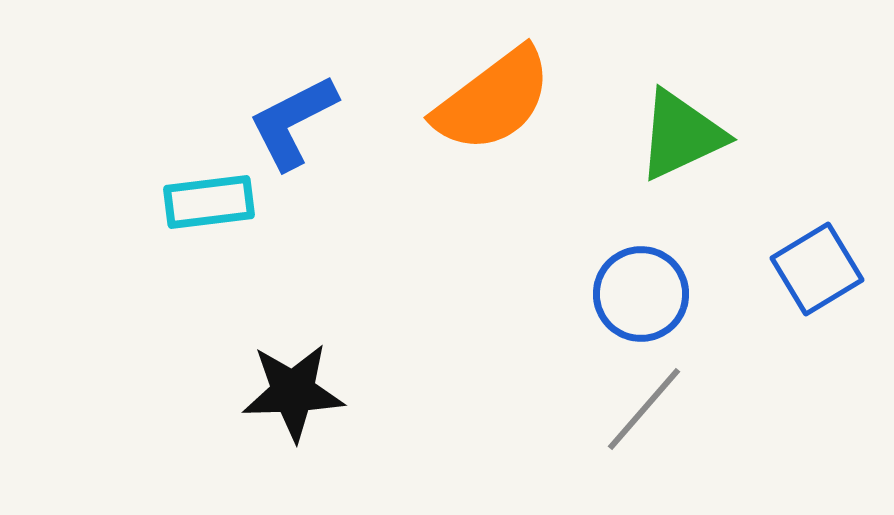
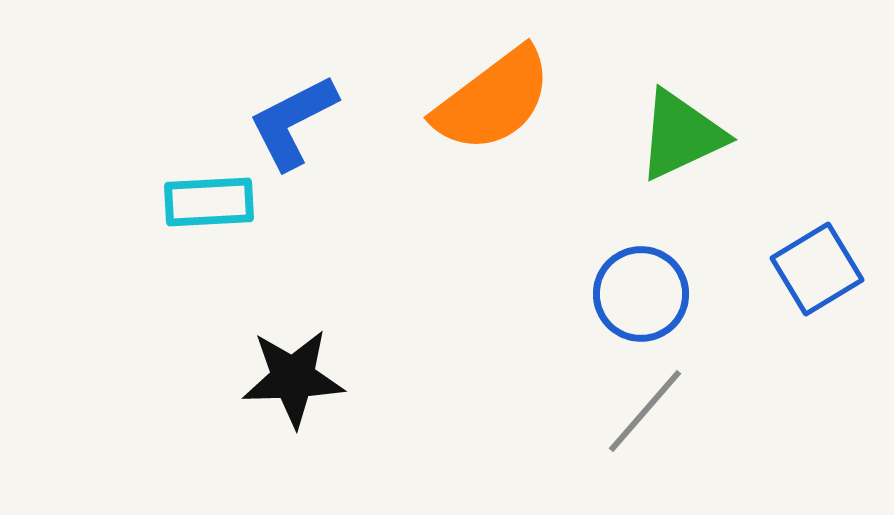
cyan rectangle: rotated 4 degrees clockwise
black star: moved 14 px up
gray line: moved 1 px right, 2 px down
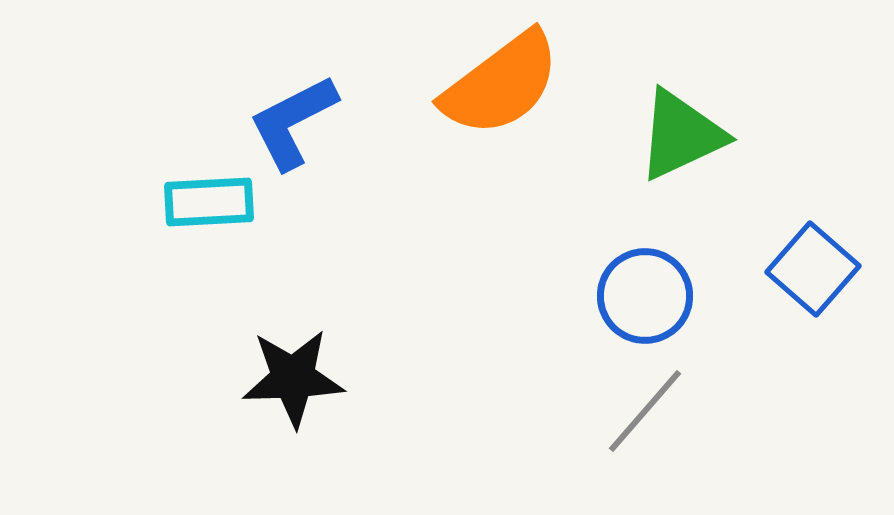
orange semicircle: moved 8 px right, 16 px up
blue square: moved 4 px left; rotated 18 degrees counterclockwise
blue circle: moved 4 px right, 2 px down
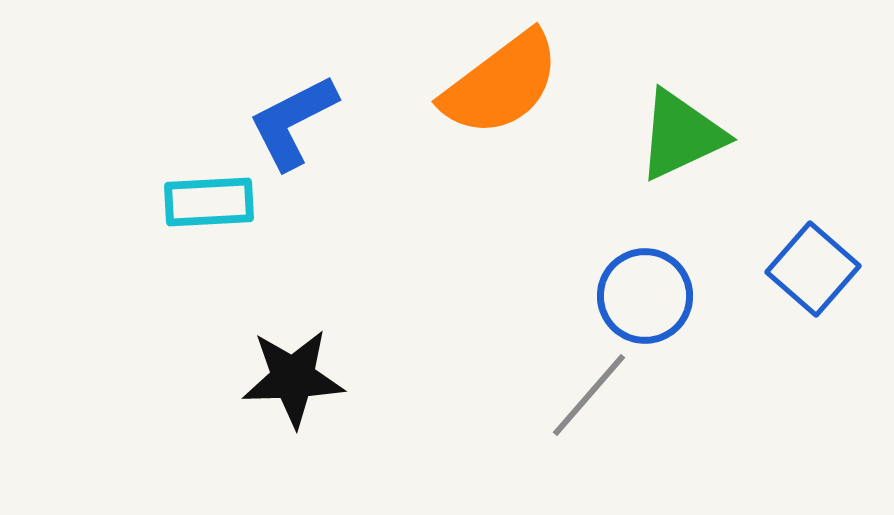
gray line: moved 56 px left, 16 px up
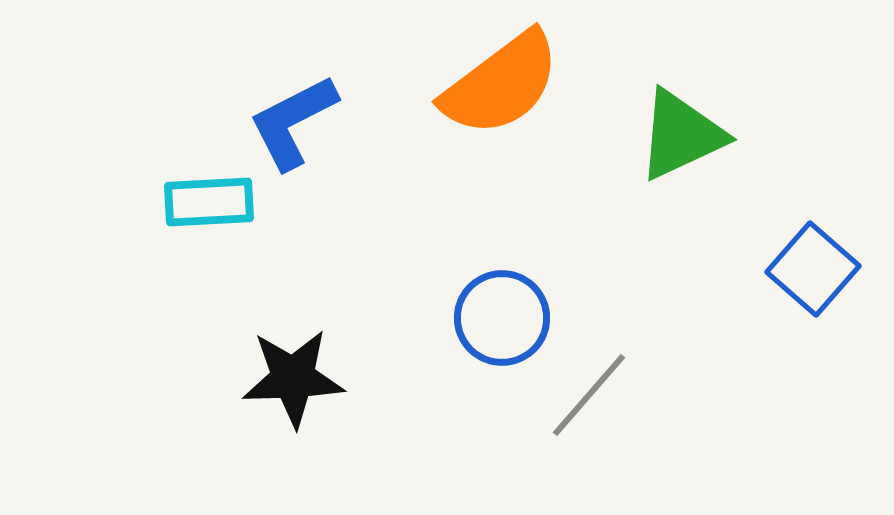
blue circle: moved 143 px left, 22 px down
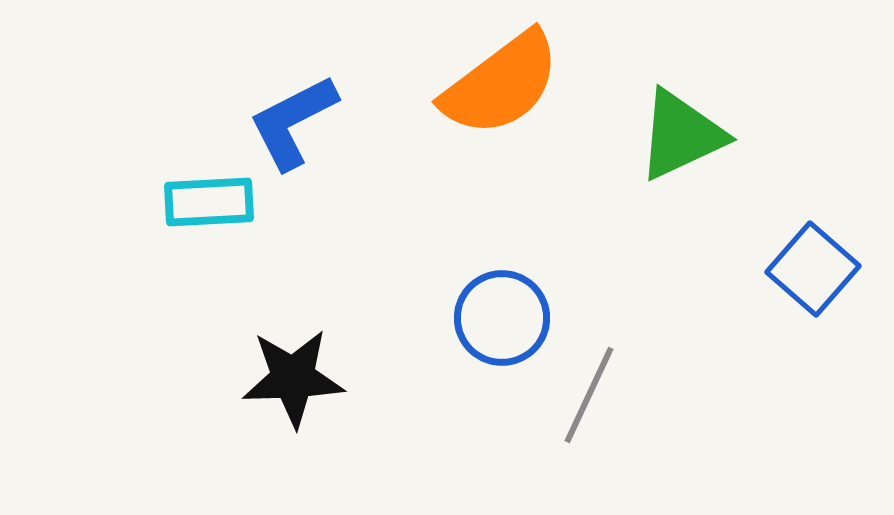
gray line: rotated 16 degrees counterclockwise
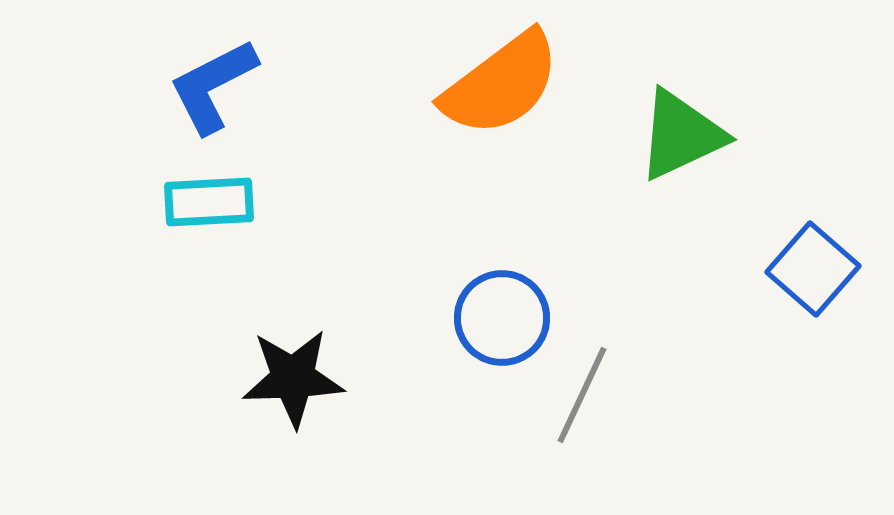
blue L-shape: moved 80 px left, 36 px up
gray line: moved 7 px left
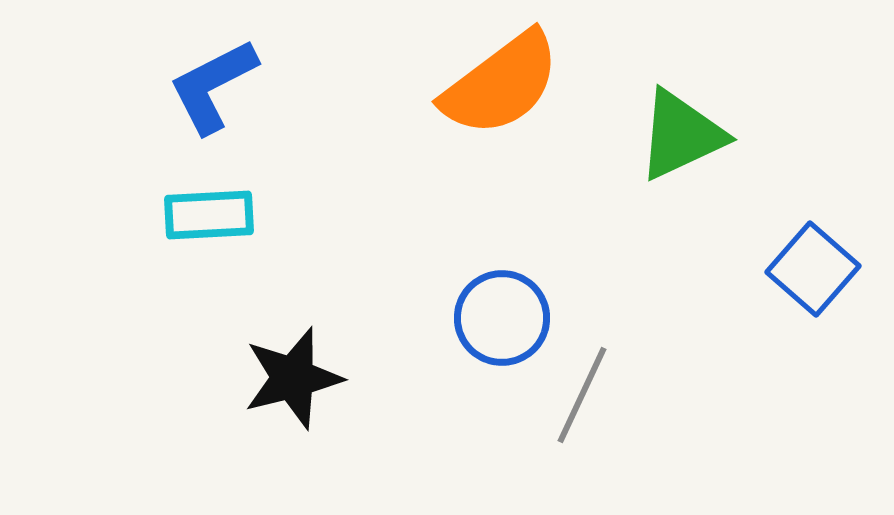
cyan rectangle: moved 13 px down
black star: rotated 12 degrees counterclockwise
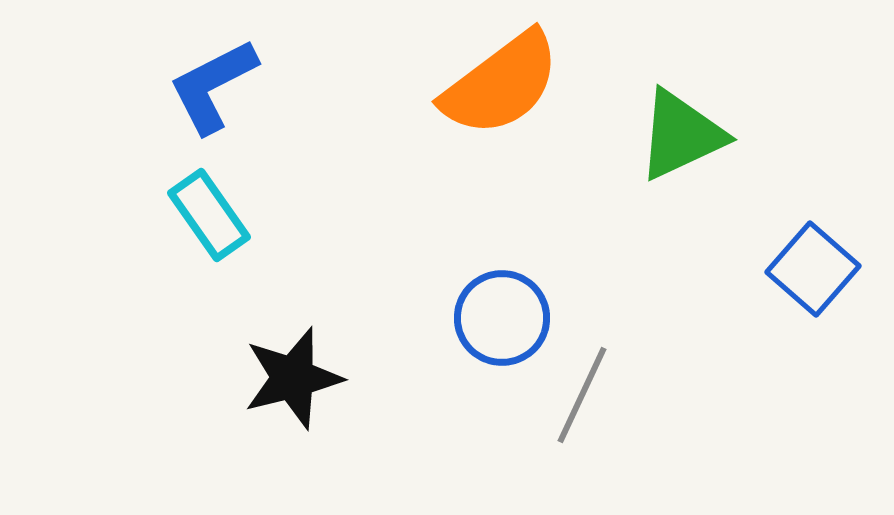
cyan rectangle: rotated 58 degrees clockwise
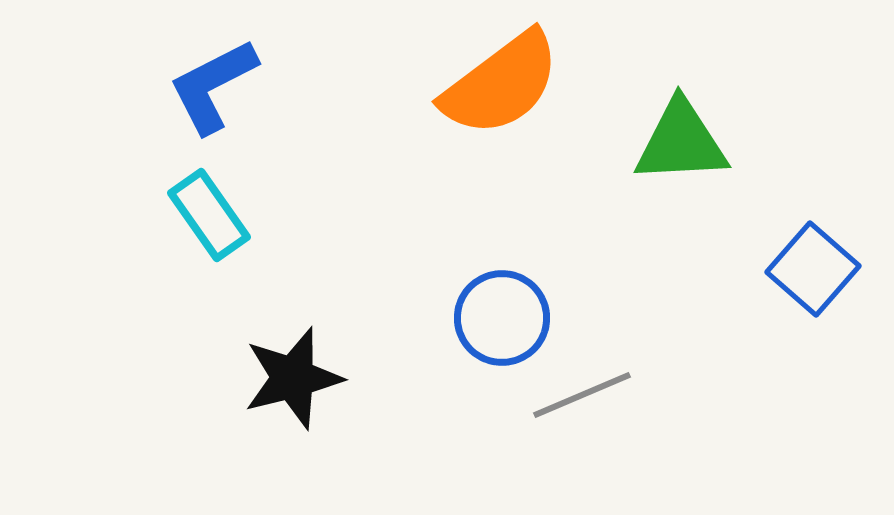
green triangle: moved 7 px down; rotated 22 degrees clockwise
gray line: rotated 42 degrees clockwise
